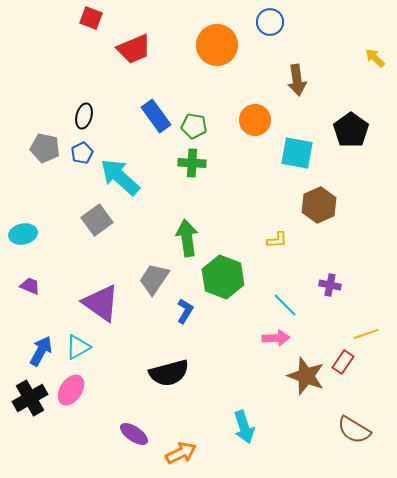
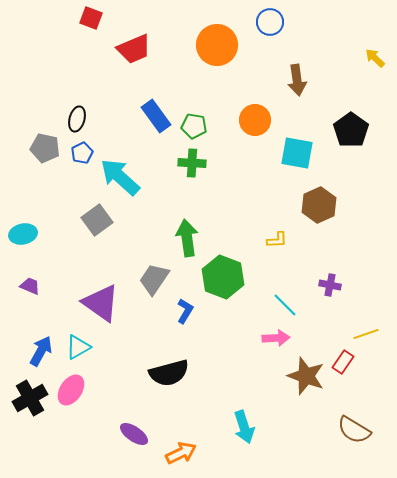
black ellipse at (84, 116): moved 7 px left, 3 px down
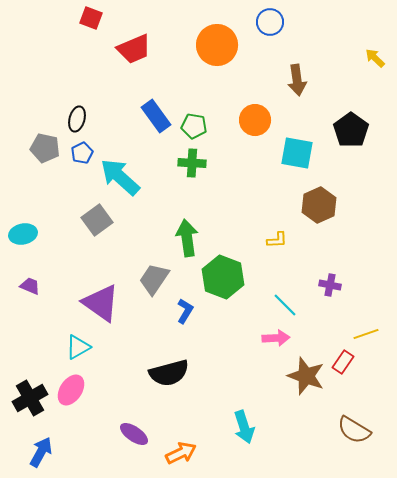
blue arrow at (41, 351): moved 101 px down
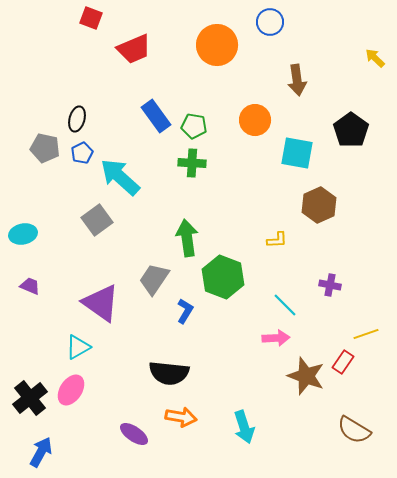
black semicircle at (169, 373): rotated 21 degrees clockwise
black cross at (30, 398): rotated 8 degrees counterclockwise
orange arrow at (181, 453): moved 36 px up; rotated 36 degrees clockwise
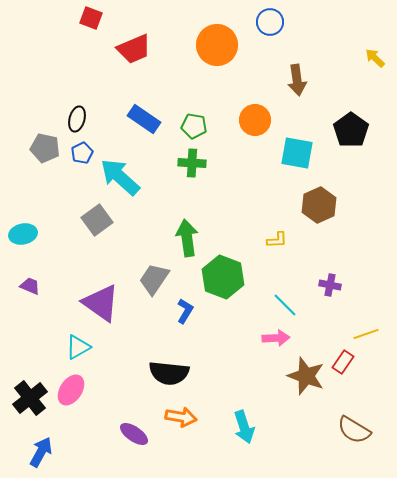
blue rectangle at (156, 116): moved 12 px left, 3 px down; rotated 20 degrees counterclockwise
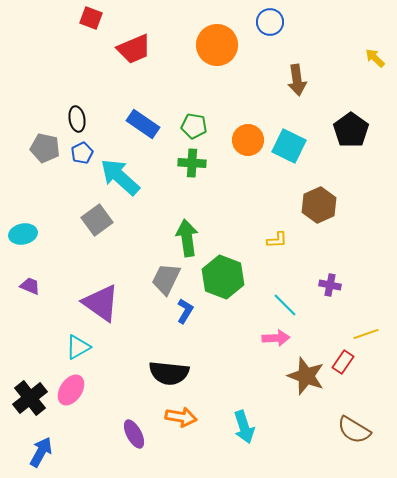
black ellipse at (77, 119): rotated 25 degrees counterclockwise
blue rectangle at (144, 119): moved 1 px left, 5 px down
orange circle at (255, 120): moved 7 px left, 20 px down
cyan square at (297, 153): moved 8 px left, 7 px up; rotated 16 degrees clockwise
gray trapezoid at (154, 279): moved 12 px right; rotated 8 degrees counterclockwise
purple ellipse at (134, 434): rotated 28 degrees clockwise
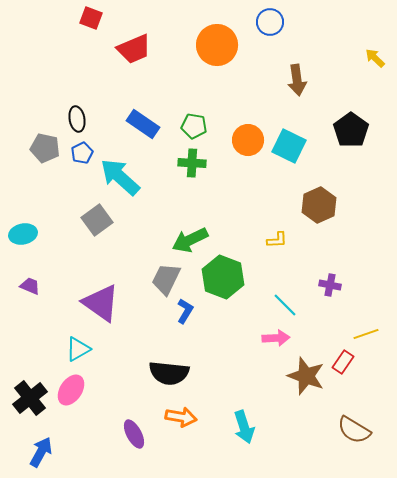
green arrow at (187, 238): moved 3 px right, 2 px down; rotated 108 degrees counterclockwise
cyan triangle at (78, 347): moved 2 px down
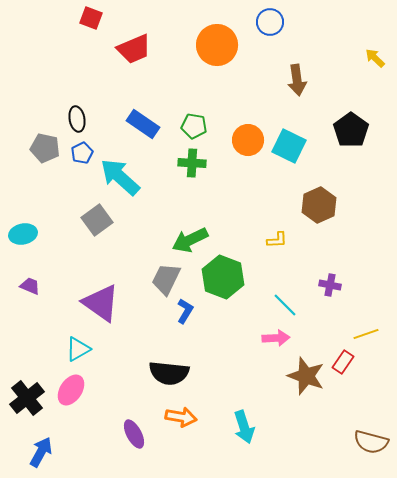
black cross at (30, 398): moved 3 px left
brown semicircle at (354, 430): moved 17 px right, 12 px down; rotated 16 degrees counterclockwise
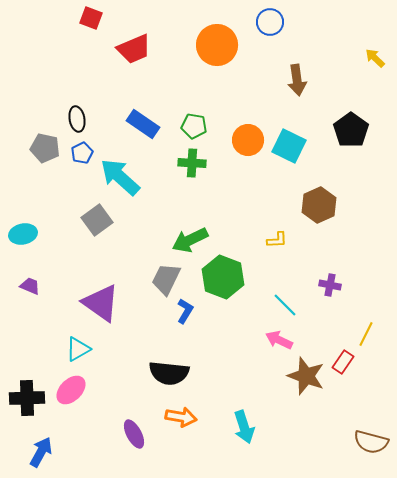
yellow line at (366, 334): rotated 45 degrees counterclockwise
pink arrow at (276, 338): moved 3 px right, 2 px down; rotated 152 degrees counterclockwise
pink ellipse at (71, 390): rotated 12 degrees clockwise
black cross at (27, 398): rotated 36 degrees clockwise
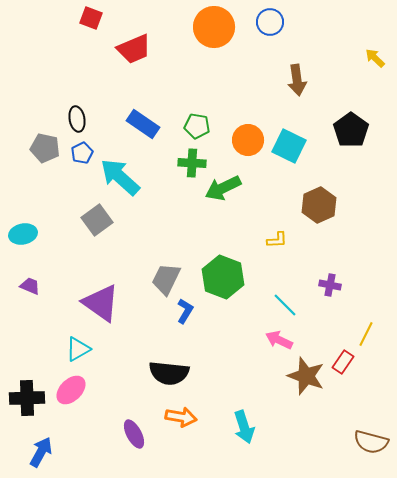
orange circle at (217, 45): moved 3 px left, 18 px up
green pentagon at (194, 126): moved 3 px right
green arrow at (190, 240): moved 33 px right, 52 px up
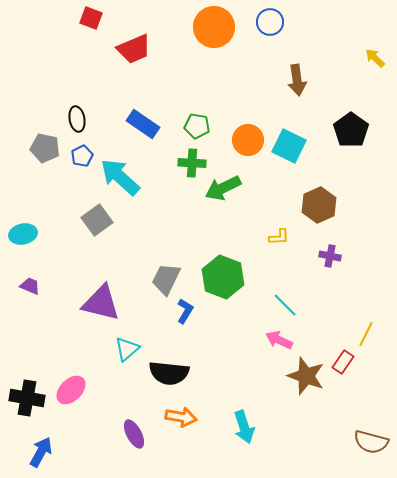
blue pentagon at (82, 153): moved 3 px down
yellow L-shape at (277, 240): moved 2 px right, 3 px up
purple cross at (330, 285): moved 29 px up
purple triangle at (101, 303): rotated 21 degrees counterclockwise
cyan triangle at (78, 349): moved 49 px right; rotated 12 degrees counterclockwise
black cross at (27, 398): rotated 12 degrees clockwise
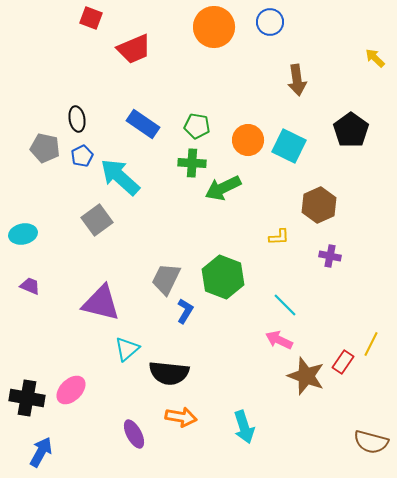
yellow line at (366, 334): moved 5 px right, 10 px down
